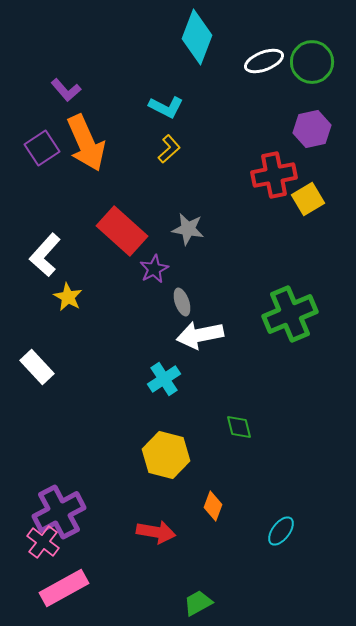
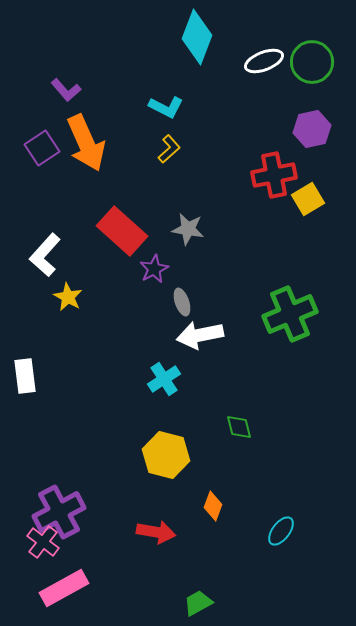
white rectangle: moved 12 px left, 9 px down; rotated 36 degrees clockwise
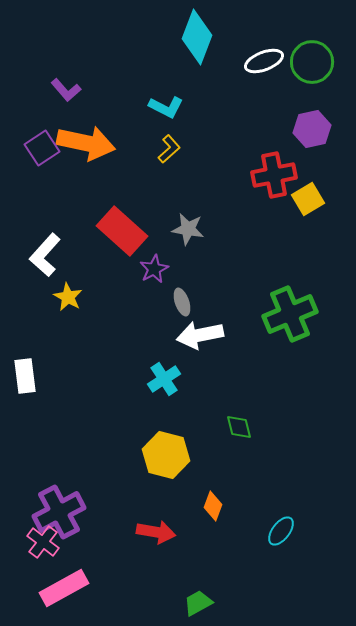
orange arrow: rotated 54 degrees counterclockwise
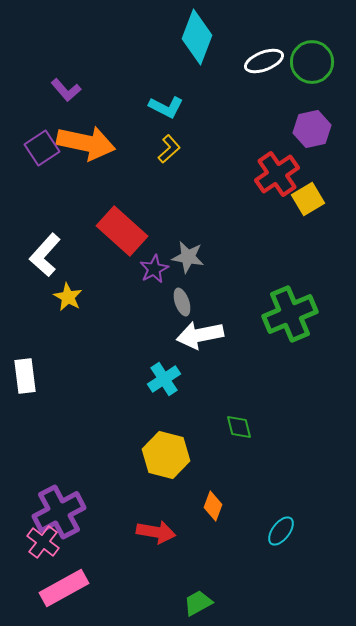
red cross: moved 3 px right, 1 px up; rotated 24 degrees counterclockwise
gray star: moved 28 px down
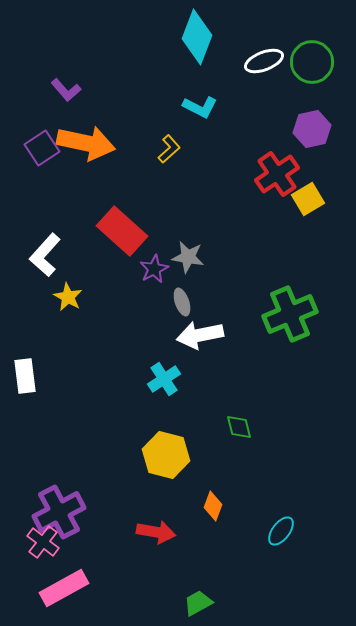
cyan L-shape: moved 34 px right
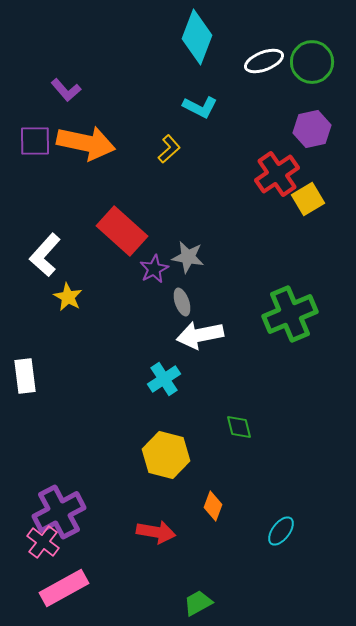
purple square: moved 7 px left, 7 px up; rotated 32 degrees clockwise
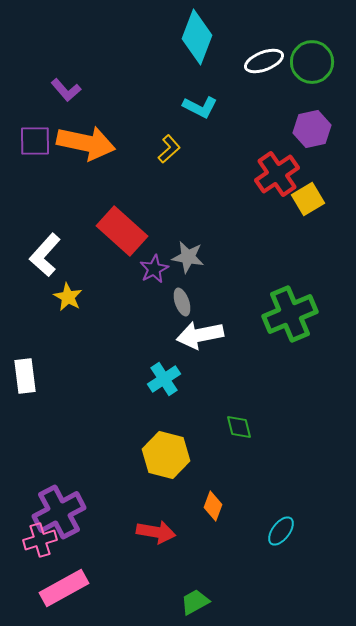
pink cross: moved 3 px left, 2 px up; rotated 36 degrees clockwise
green trapezoid: moved 3 px left, 1 px up
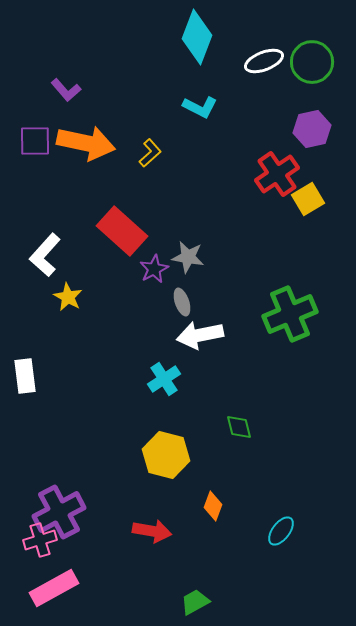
yellow L-shape: moved 19 px left, 4 px down
red arrow: moved 4 px left, 1 px up
pink rectangle: moved 10 px left
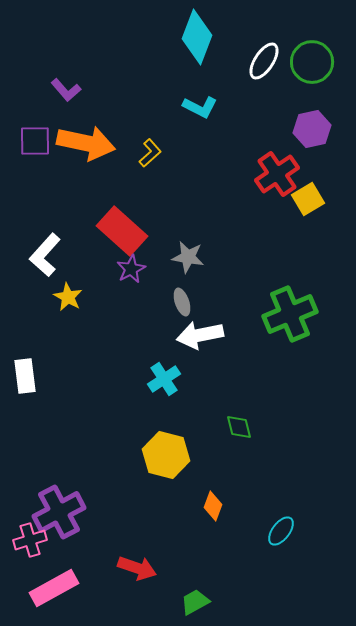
white ellipse: rotated 36 degrees counterclockwise
purple star: moved 23 px left
red arrow: moved 15 px left, 37 px down; rotated 9 degrees clockwise
pink cross: moved 10 px left
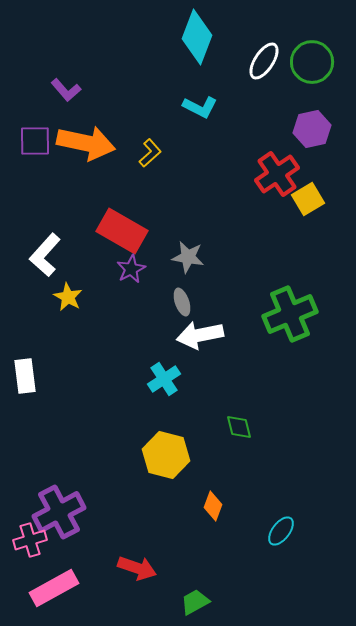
red rectangle: rotated 12 degrees counterclockwise
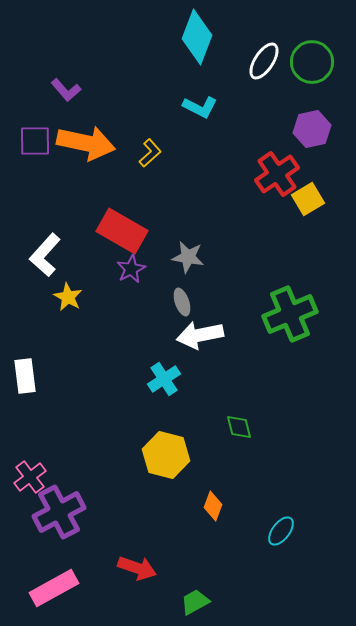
pink cross: moved 63 px up; rotated 20 degrees counterclockwise
